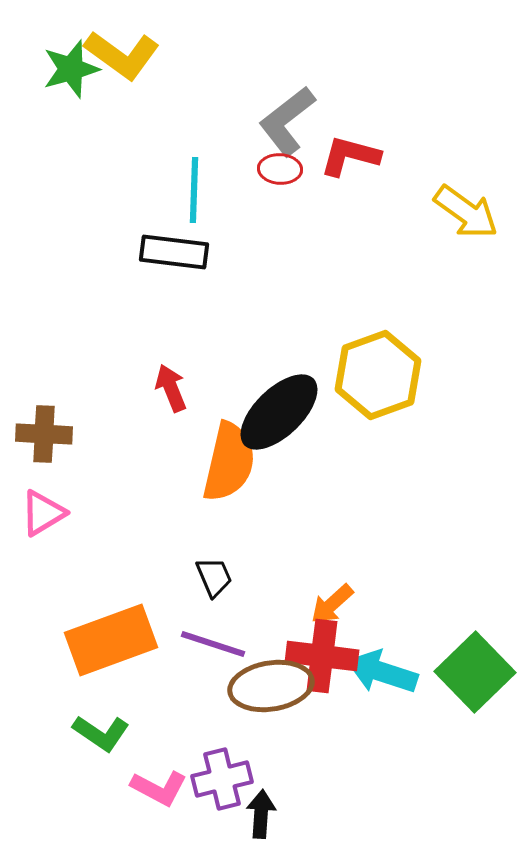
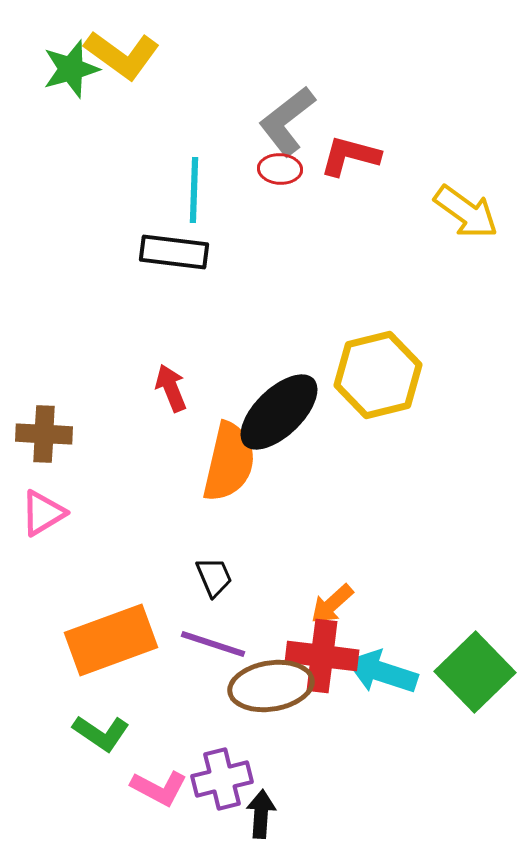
yellow hexagon: rotated 6 degrees clockwise
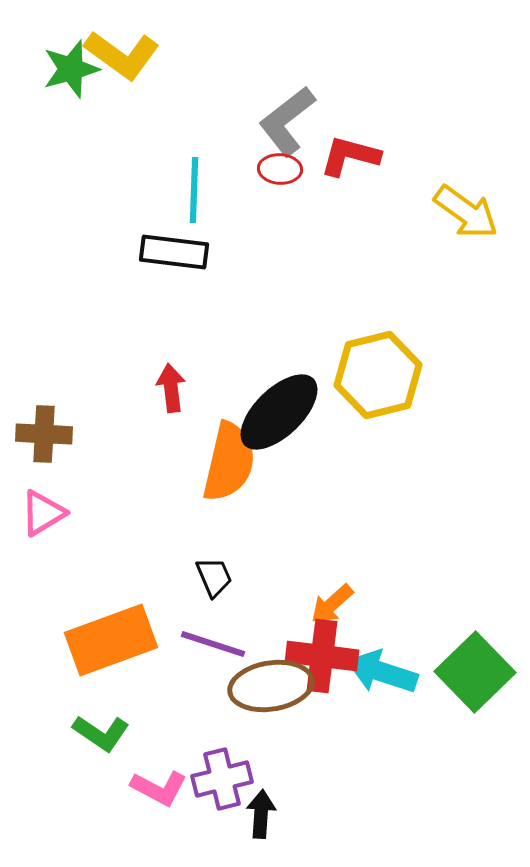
red arrow: rotated 15 degrees clockwise
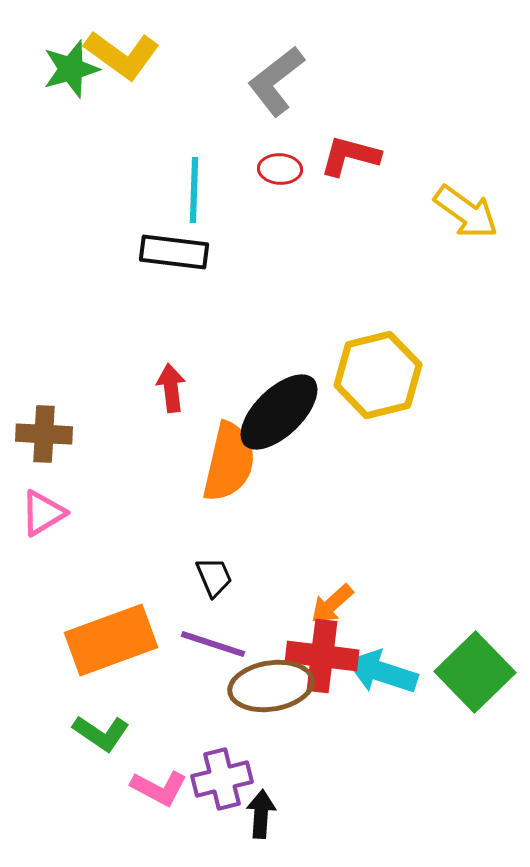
gray L-shape: moved 11 px left, 40 px up
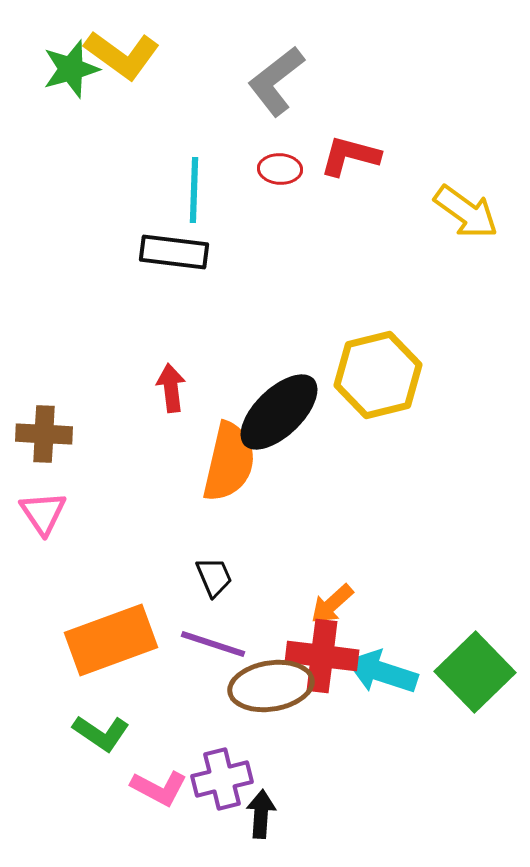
pink triangle: rotated 33 degrees counterclockwise
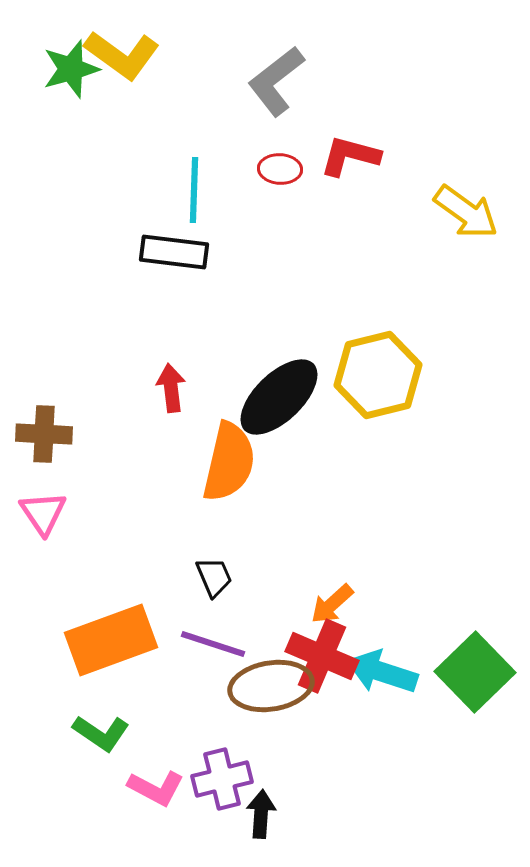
black ellipse: moved 15 px up
red cross: rotated 16 degrees clockwise
pink L-shape: moved 3 px left
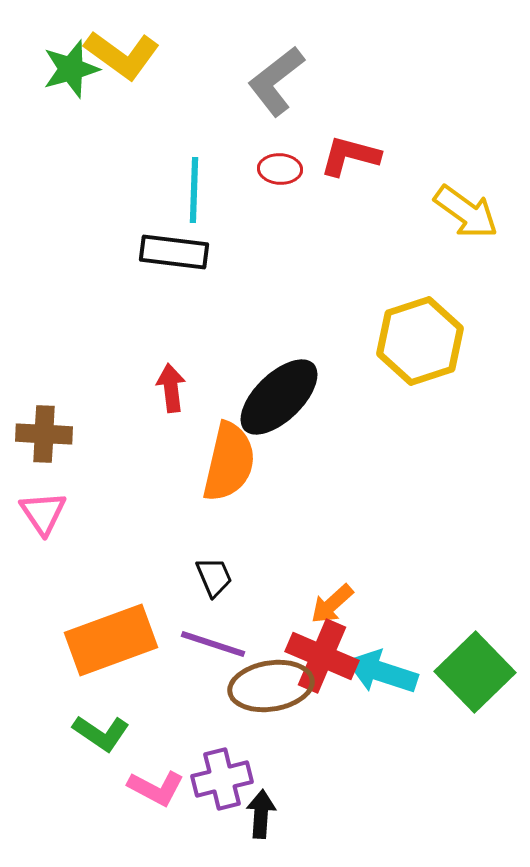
yellow hexagon: moved 42 px right, 34 px up; rotated 4 degrees counterclockwise
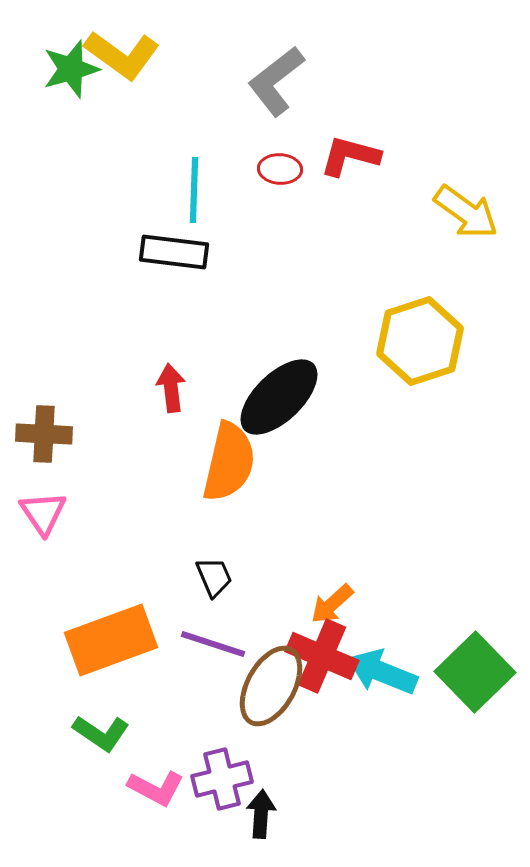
cyan arrow: rotated 4 degrees clockwise
brown ellipse: rotated 52 degrees counterclockwise
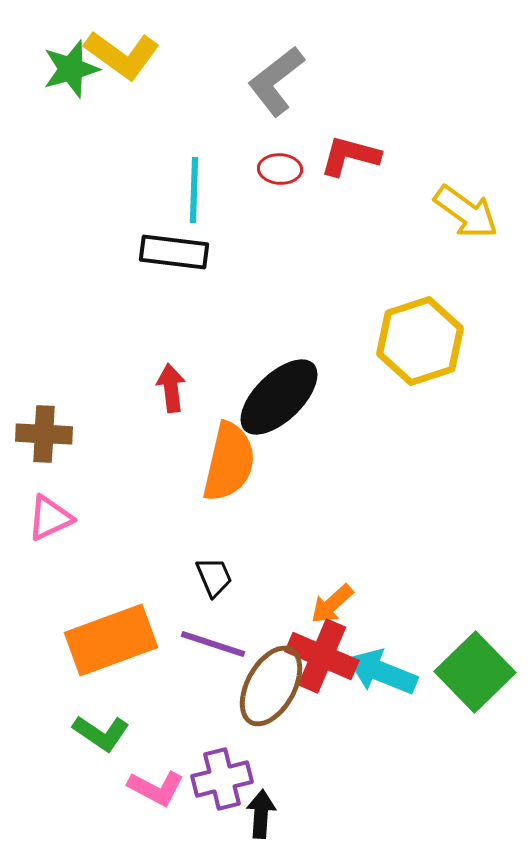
pink triangle: moved 7 px right, 5 px down; rotated 39 degrees clockwise
